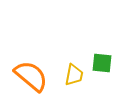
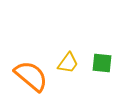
yellow trapezoid: moved 6 px left, 12 px up; rotated 25 degrees clockwise
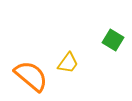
green square: moved 11 px right, 23 px up; rotated 25 degrees clockwise
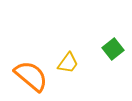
green square: moved 9 px down; rotated 20 degrees clockwise
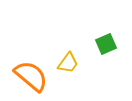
green square: moved 7 px left, 5 px up; rotated 15 degrees clockwise
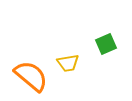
yellow trapezoid: rotated 45 degrees clockwise
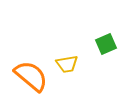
yellow trapezoid: moved 1 px left, 1 px down
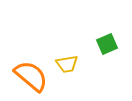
green square: moved 1 px right
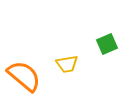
orange semicircle: moved 7 px left
